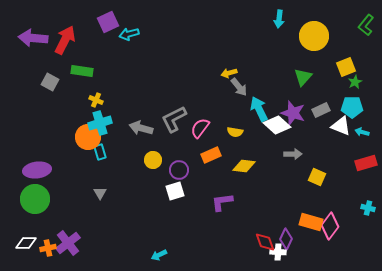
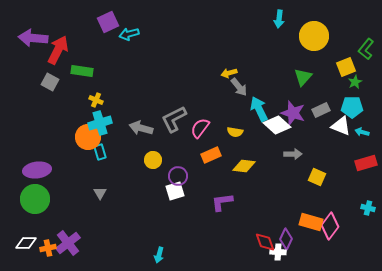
green L-shape at (366, 25): moved 24 px down
red arrow at (65, 40): moved 7 px left, 10 px down
purple circle at (179, 170): moved 1 px left, 6 px down
cyan arrow at (159, 255): rotated 49 degrees counterclockwise
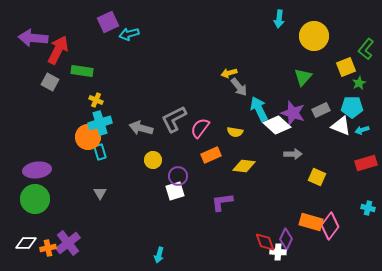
green star at (355, 82): moved 4 px right, 1 px down
cyan arrow at (362, 132): moved 2 px up; rotated 32 degrees counterclockwise
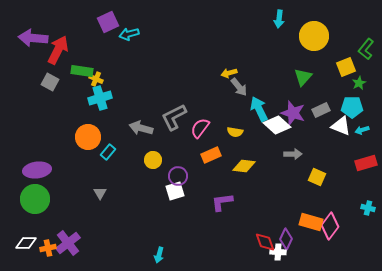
yellow cross at (96, 100): moved 21 px up
gray L-shape at (174, 119): moved 2 px up
cyan cross at (100, 123): moved 25 px up
cyan rectangle at (100, 152): moved 8 px right; rotated 56 degrees clockwise
